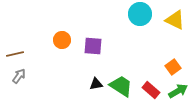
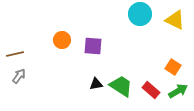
orange square: rotated 21 degrees counterclockwise
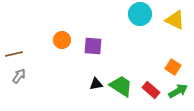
brown line: moved 1 px left
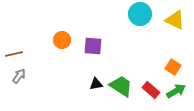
green arrow: moved 2 px left
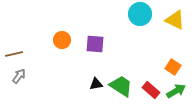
purple square: moved 2 px right, 2 px up
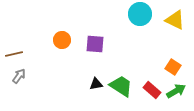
red rectangle: moved 1 px right
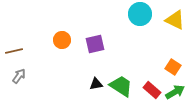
purple square: rotated 18 degrees counterclockwise
brown line: moved 3 px up
green arrow: moved 1 px left, 1 px down
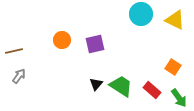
cyan circle: moved 1 px right
black triangle: rotated 40 degrees counterclockwise
green arrow: moved 4 px right, 6 px down; rotated 84 degrees clockwise
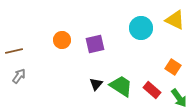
cyan circle: moved 14 px down
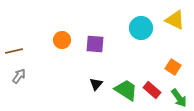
purple square: rotated 18 degrees clockwise
green trapezoid: moved 5 px right, 4 px down
